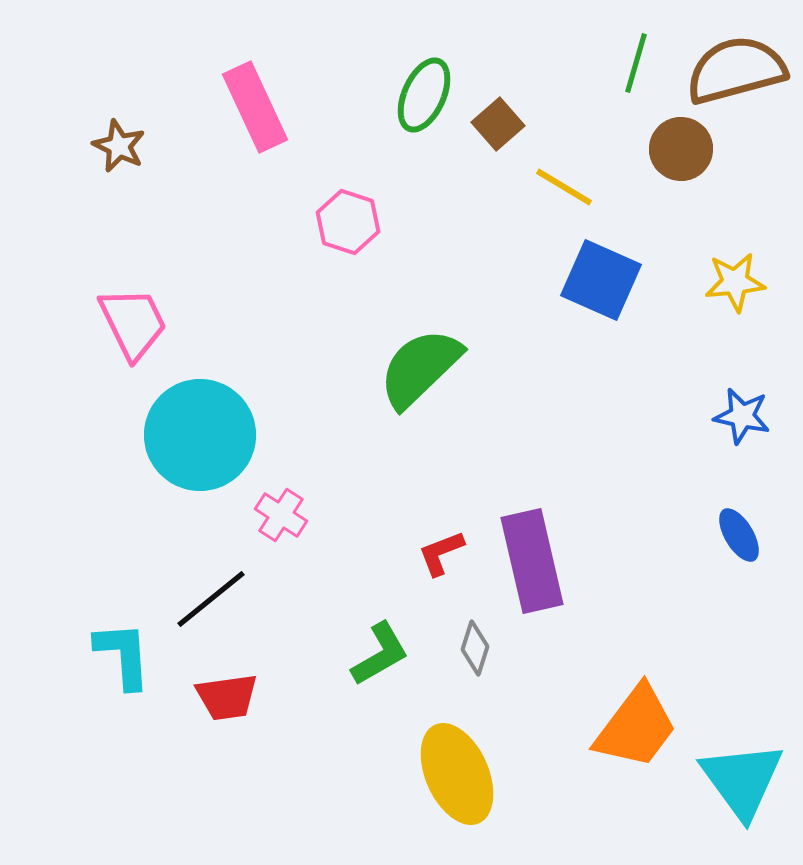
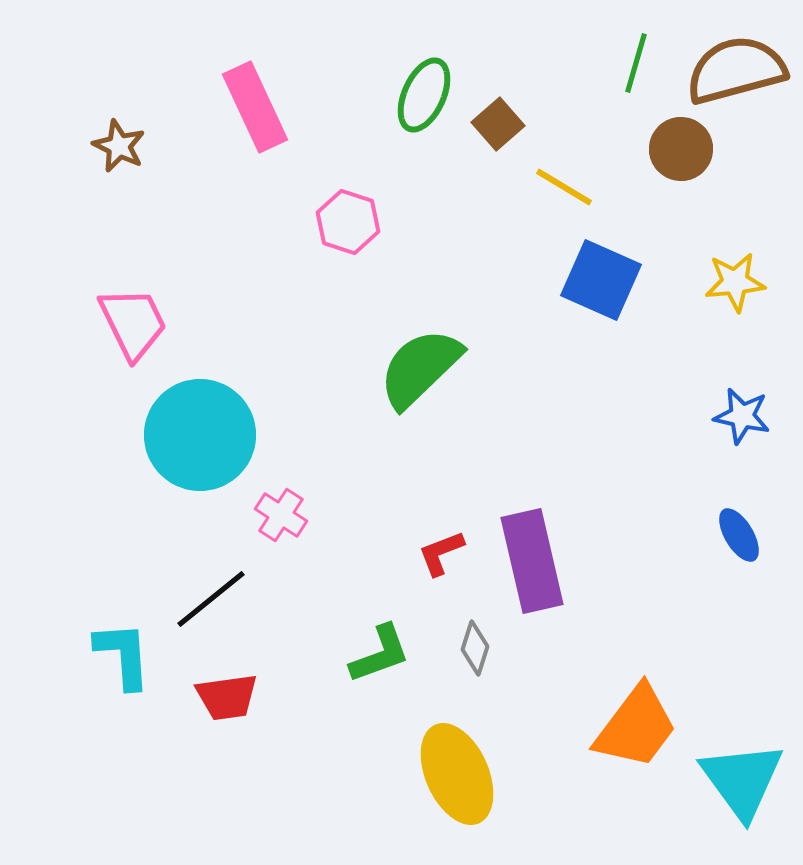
green L-shape: rotated 10 degrees clockwise
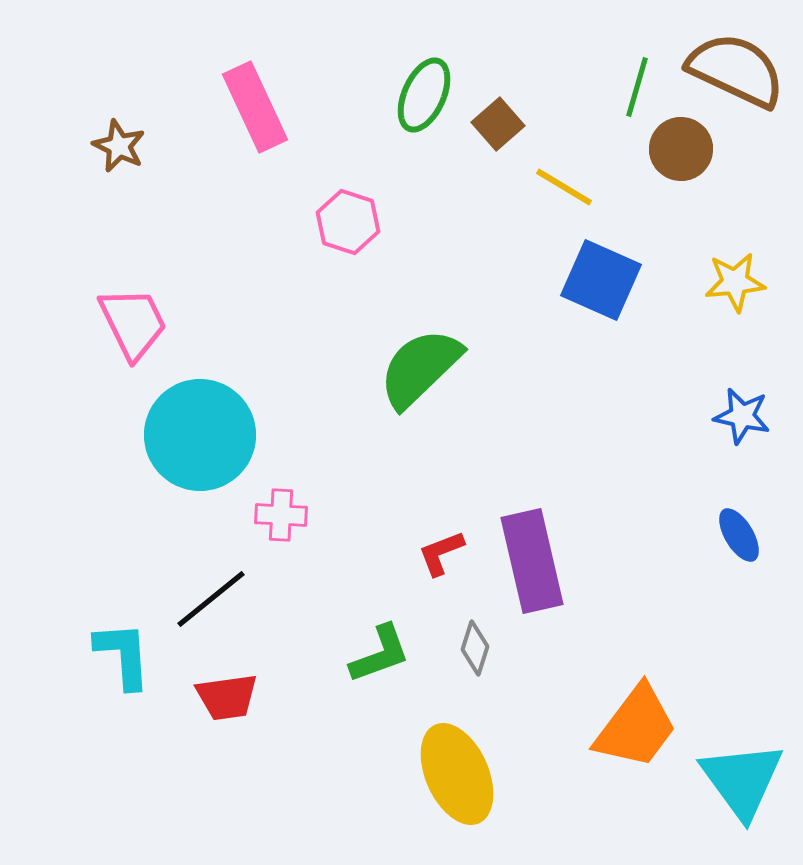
green line: moved 1 px right, 24 px down
brown semicircle: rotated 40 degrees clockwise
pink cross: rotated 30 degrees counterclockwise
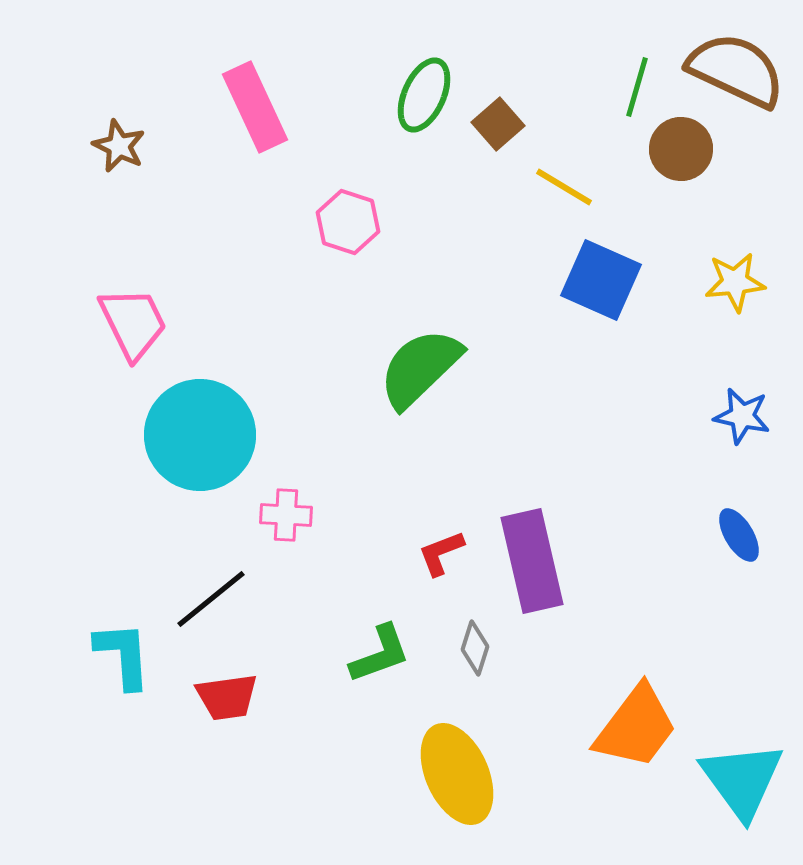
pink cross: moved 5 px right
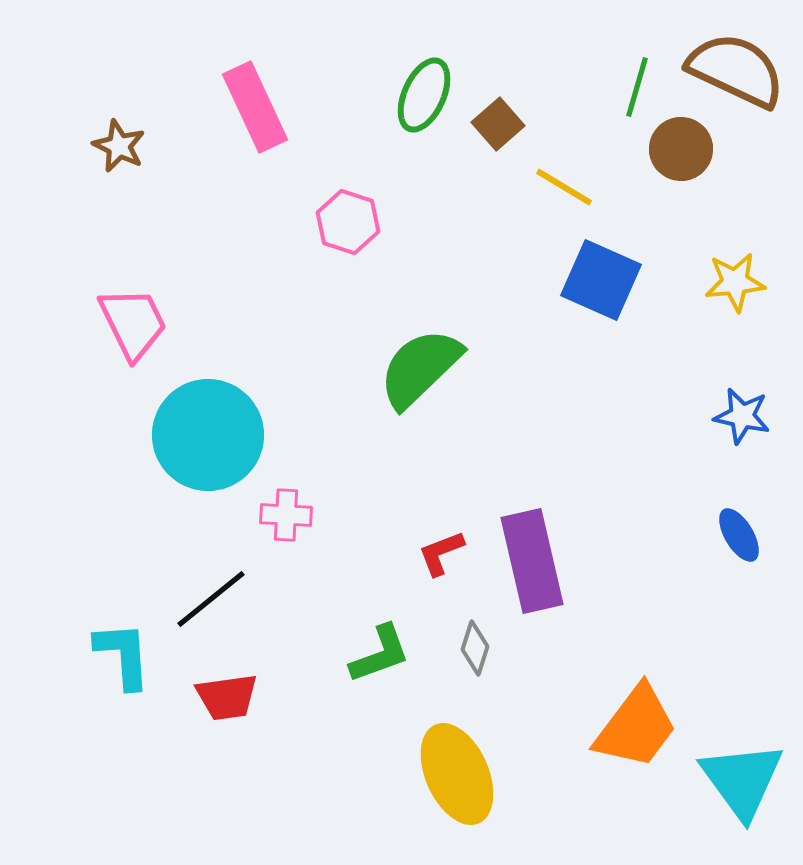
cyan circle: moved 8 px right
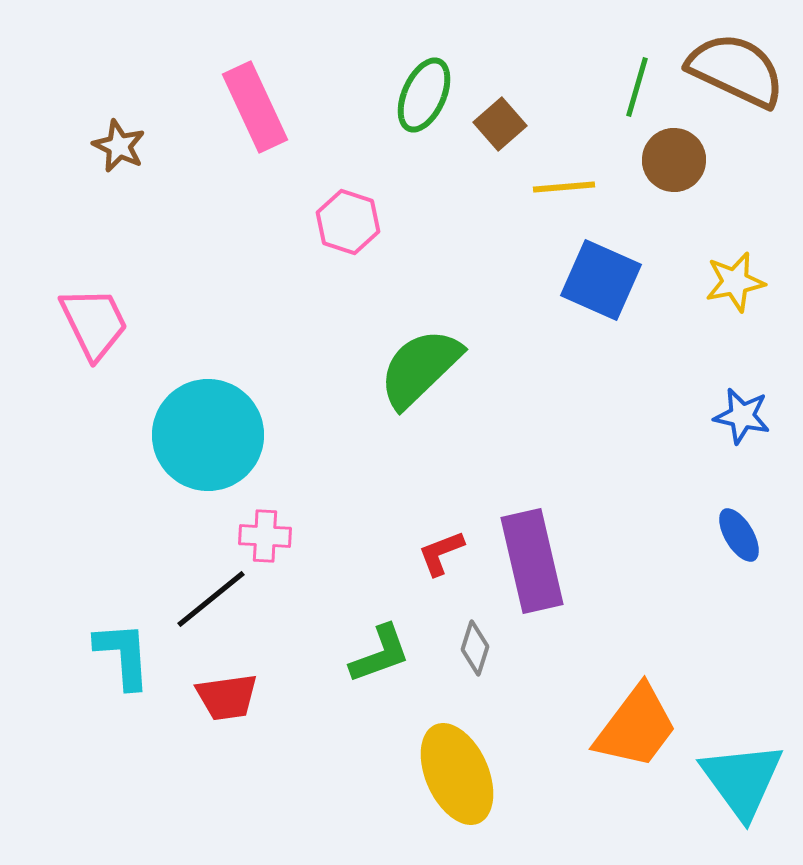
brown square: moved 2 px right
brown circle: moved 7 px left, 11 px down
yellow line: rotated 36 degrees counterclockwise
yellow star: rotated 6 degrees counterclockwise
pink trapezoid: moved 39 px left
pink cross: moved 21 px left, 21 px down
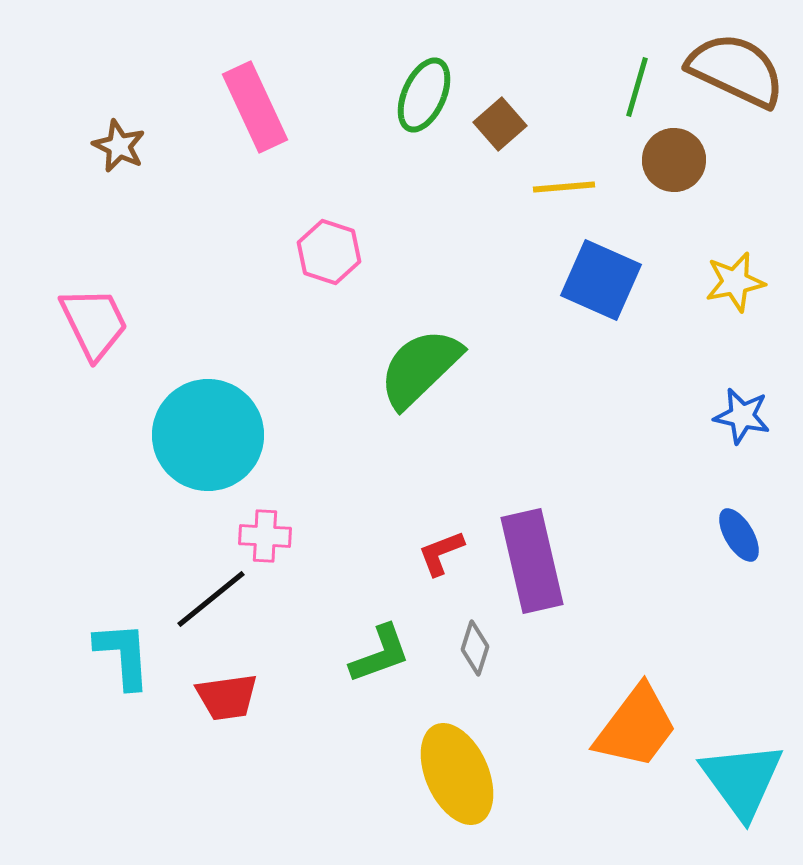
pink hexagon: moved 19 px left, 30 px down
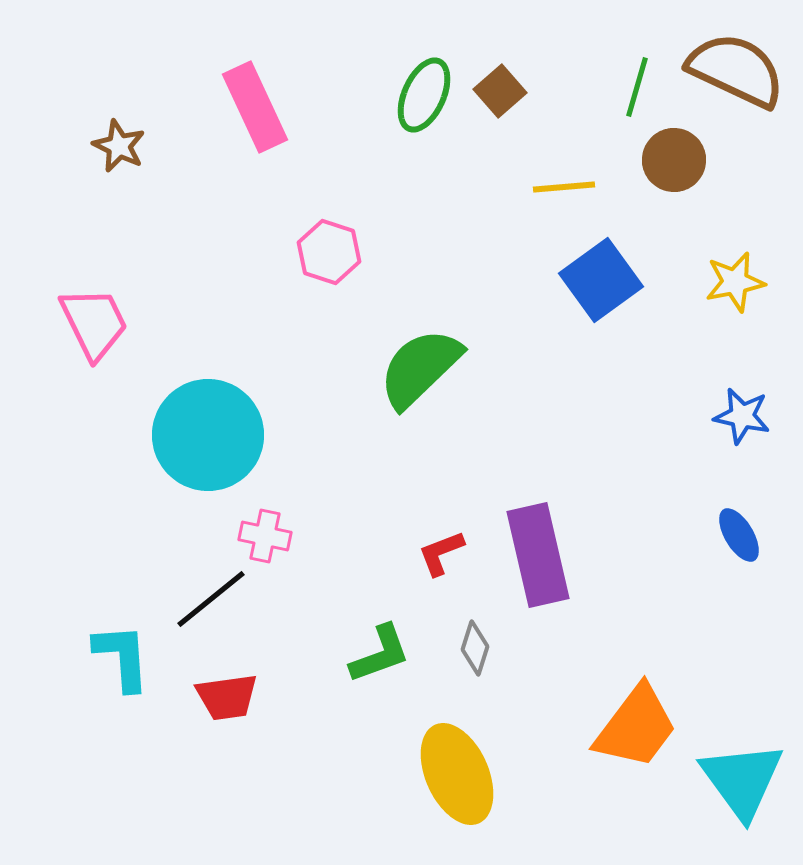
brown square: moved 33 px up
blue square: rotated 30 degrees clockwise
pink cross: rotated 9 degrees clockwise
purple rectangle: moved 6 px right, 6 px up
cyan L-shape: moved 1 px left, 2 px down
